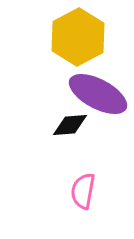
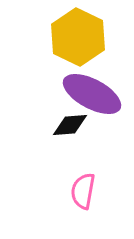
yellow hexagon: rotated 6 degrees counterclockwise
purple ellipse: moved 6 px left
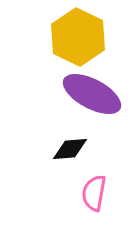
black diamond: moved 24 px down
pink semicircle: moved 11 px right, 2 px down
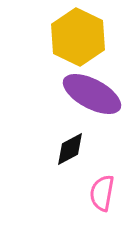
black diamond: rotated 24 degrees counterclockwise
pink semicircle: moved 8 px right
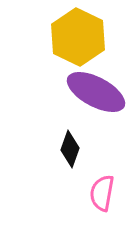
purple ellipse: moved 4 px right, 2 px up
black diamond: rotated 42 degrees counterclockwise
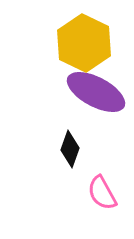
yellow hexagon: moved 6 px right, 6 px down
pink semicircle: rotated 39 degrees counterclockwise
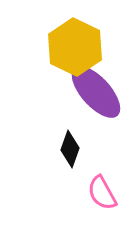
yellow hexagon: moved 9 px left, 4 px down
purple ellipse: rotated 20 degrees clockwise
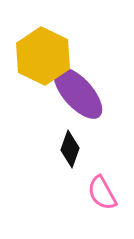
yellow hexagon: moved 32 px left, 9 px down
purple ellipse: moved 18 px left, 1 px down
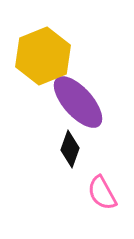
yellow hexagon: rotated 12 degrees clockwise
purple ellipse: moved 9 px down
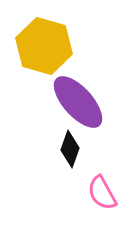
yellow hexagon: moved 1 px right, 10 px up; rotated 22 degrees counterclockwise
